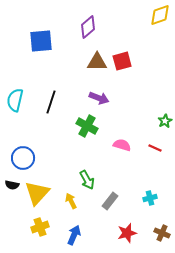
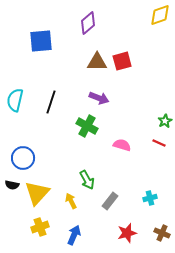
purple diamond: moved 4 px up
red line: moved 4 px right, 5 px up
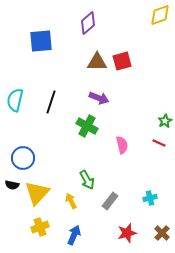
pink semicircle: rotated 60 degrees clockwise
brown cross: rotated 21 degrees clockwise
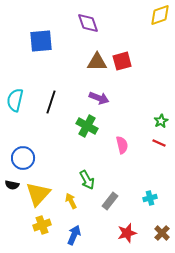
purple diamond: rotated 70 degrees counterclockwise
green star: moved 4 px left
yellow triangle: moved 1 px right, 1 px down
yellow cross: moved 2 px right, 2 px up
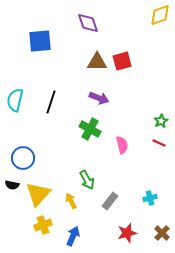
blue square: moved 1 px left
green cross: moved 3 px right, 3 px down
yellow cross: moved 1 px right
blue arrow: moved 1 px left, 1 px down
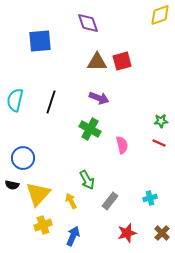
green star: rotated 24 degrees clockwise
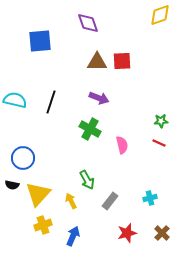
red square: rotated 12 degrees clockwise
cyan semicircle: rotated 90 degrees clockwise
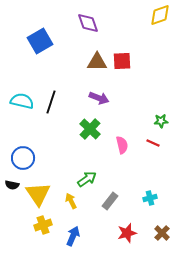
blue square: rotated 25 degrees counterclockwise
cyan semicircle: moved 7 px right, 1 px down
green cross: rotated 15 degrees clockwise
red line: moved 6 px left
green arrow: moved 1 px up; rotated 96 degrees counterclockwise
yellow triangle: rotated 16 degrees counterclockwise
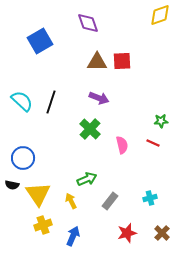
cyan semicircle: rotated 30 degrees clockwise
green arrow: rotated 12 degrees clockwise
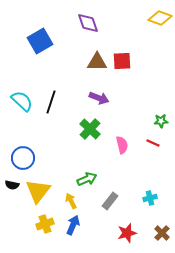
yellow diamond: moved 3 px down; rotated 40 degrees clockwise
yellow triangle: moved 3 px up; rotated 12 degrees clockwise
yellow cross: moved 2 px right, 1 px up
blue arrow: moved 11 px up
